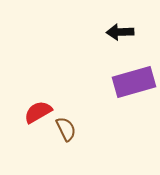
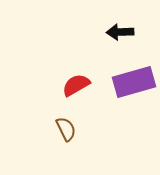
red semicircle: moved 38 px right, 27 px up
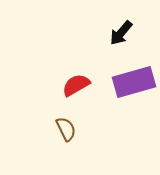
black arrow: moved 1 px right, 1 px down; rotated 48 degrees counterclockwise
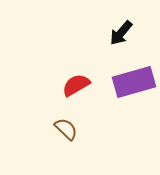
brown semicircle: rotated 20 degrees counterclockwise
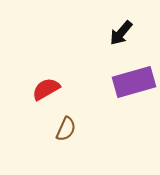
red semicircle: moved 30 px left, 4 px down
brown semicircle: rotated 70 degrees clockwise
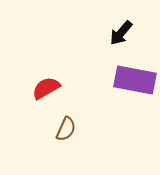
purple rectangle: moved 1 px right, 2 px up; rotated 27 degrees clockwise
red semicircle: moved 1 px up
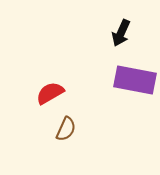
black arrow: rotated 16 degrees counterclockwise
red semicircle: moved 4 px right, 5 px down
